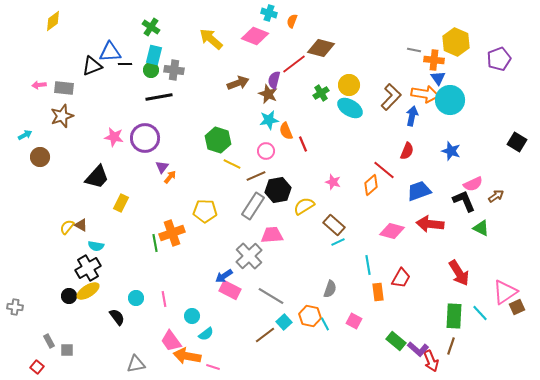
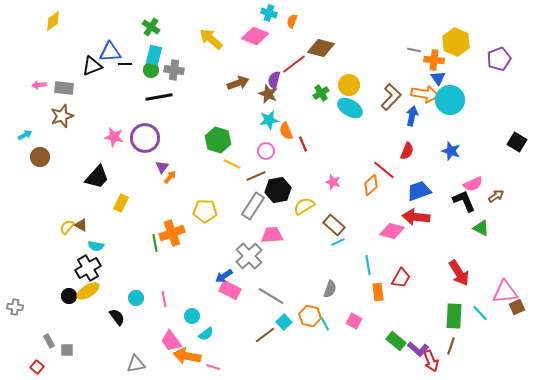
red arrow at (430, 224): moved 14 px left, 7 px up
pink triangle at (505, 292): rotated 28 degrees clockwise
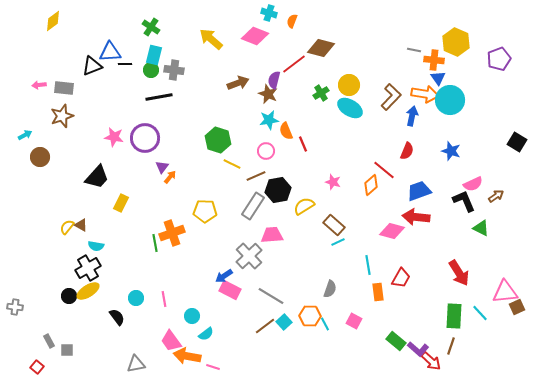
orange hexagon at (310, 316): rotated 10 degrees counterclockwise
brown line at (265, 335): moved 9 px up
red arrow at (431, 361): rotated 25 degrees counterclockwise
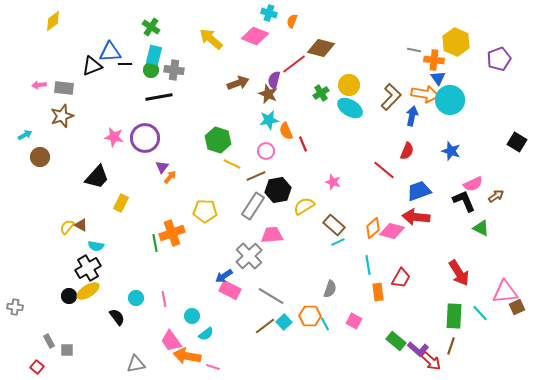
orange diamond at (371, 185): moved 2 px right, 43 px down
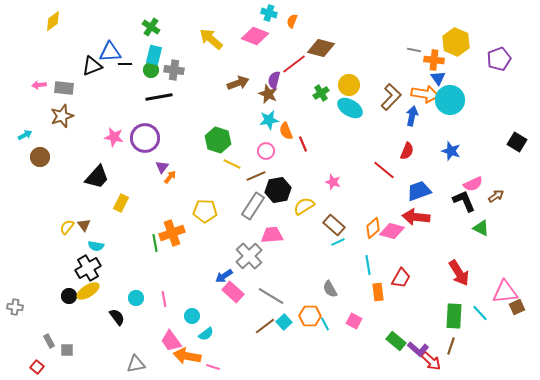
brown triangle at (81, 225): moved 3 px right; rotated 24 degrees clockwise
gray semicircle at (330, 289): rotated 132 degrees clockwise
pink rectangle at (230, 290): moved 3 px right, 2 px down; rotated 15 degrees clockwise
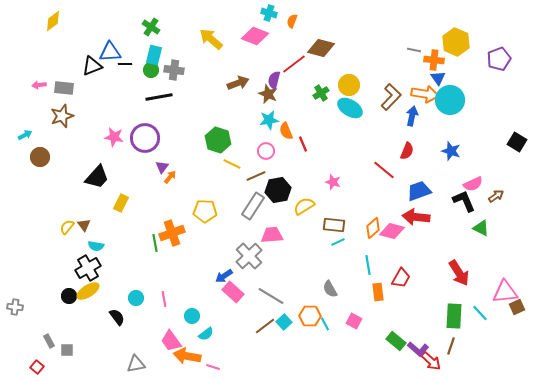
brown rectangle at (334, 225): rotated 35 degrees counterclockwise
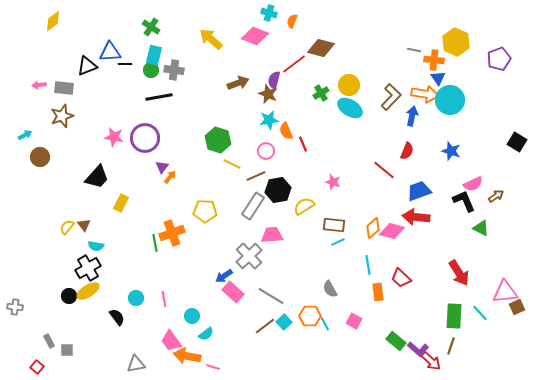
black triangle at (92, 66): moved 5 px left
red trapezoid at (401, 278): rotated 105 degrees clockwise
